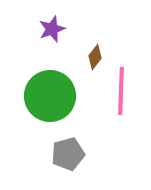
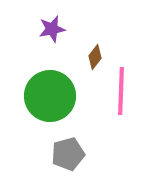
purple star: rotated 8 degrees clockwise
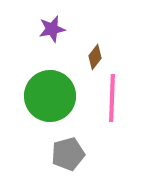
pink line: moved 9 px left, 7 px down
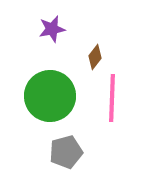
gray pentagon: moved 2 px left, 2 px up
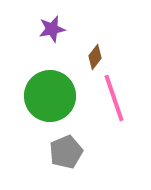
pink line: moved 2 px right; rotated 21 degrees counterclockwise
gray pentagon: rotated 8 degrees counterclockwise
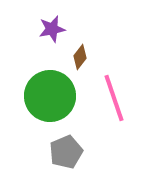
brown diamond: moved 15 px left
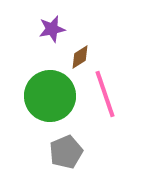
brown diamond: rotated 20 degrees clockwise
pink line: moved 9 px left, 4 px up
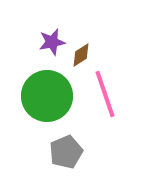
purple star: moved 13 px down
brown diamond: moved 1 px right, 2 px up
green circle: moved 3 px left
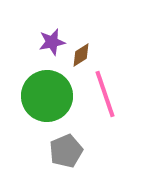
gray pentagon: moved 1 px up
